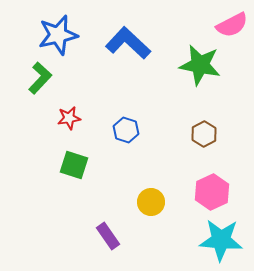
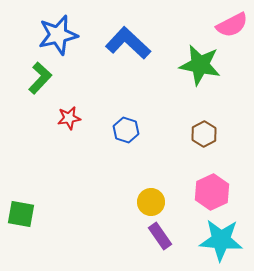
green square: moved 53 px left, 49 px down; rotated 8 degrees counterclockwise
purple rectangle: moved 52 px right
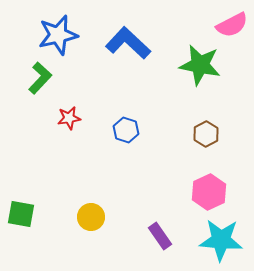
brown hexagon: moved 2 px right
pink hexagon: moved 3 px left
yellow circle: moved 60 px left, 15 px down
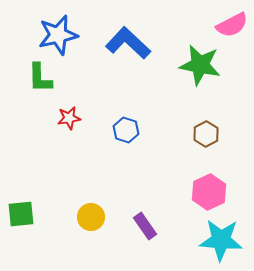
green L-shape: rotated 136 degrees clockwise
green square: rotated 16 degrees counterclockwise
purple rectangle: moved 15 px left, 10 px up
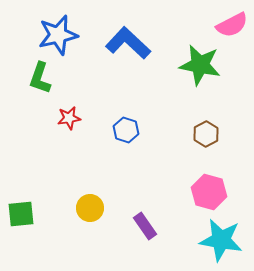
green L-shape: rotated 20 degrees clockwise
pink hexagon: rotated 20 degrees counterclockwise
yellow circle: moved 1 px left, 9 px up
cyan star: rotated 6 degrees clockwise
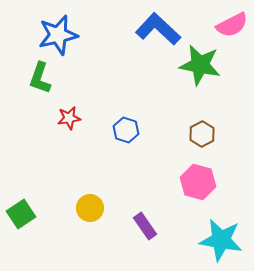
blue L-shape: moved 30 px right, 14 px up
brown hexagon: moved 4 px left
pink hexagon: moved 11 px left, 10 px up
green square: rotated 28 degrees counterclockwise
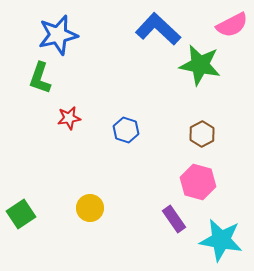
purple rectangle: moved 29 px right, 7 px up
